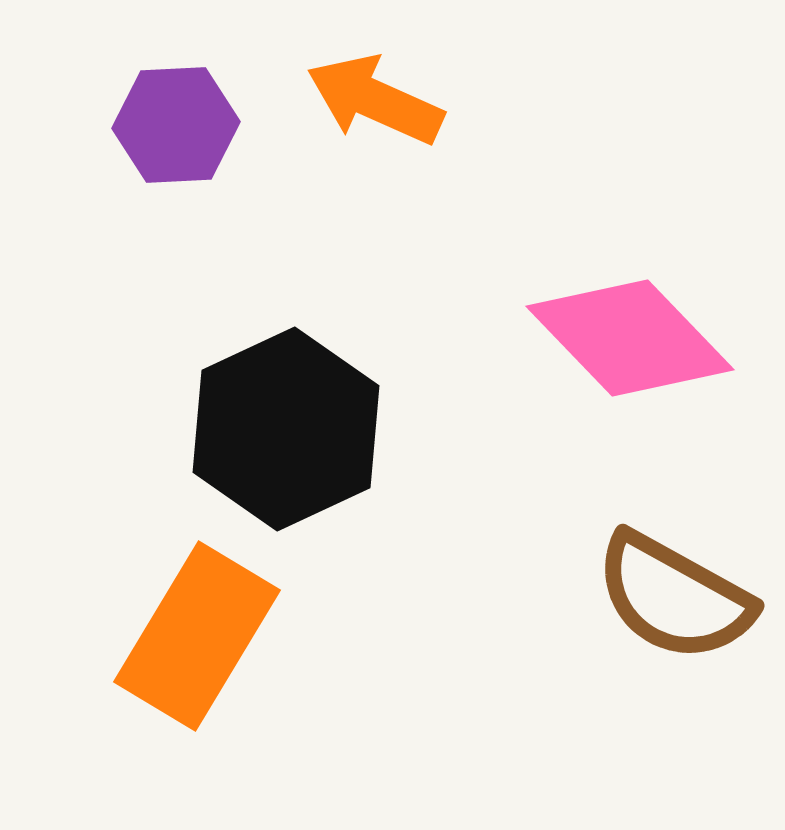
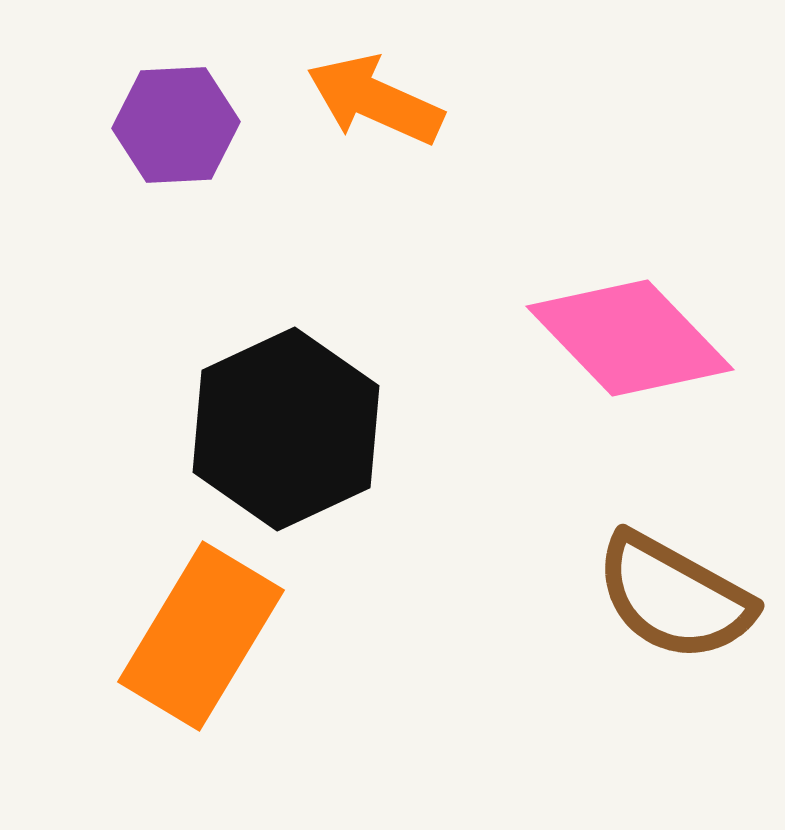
orange rectangle: moved 4 px right
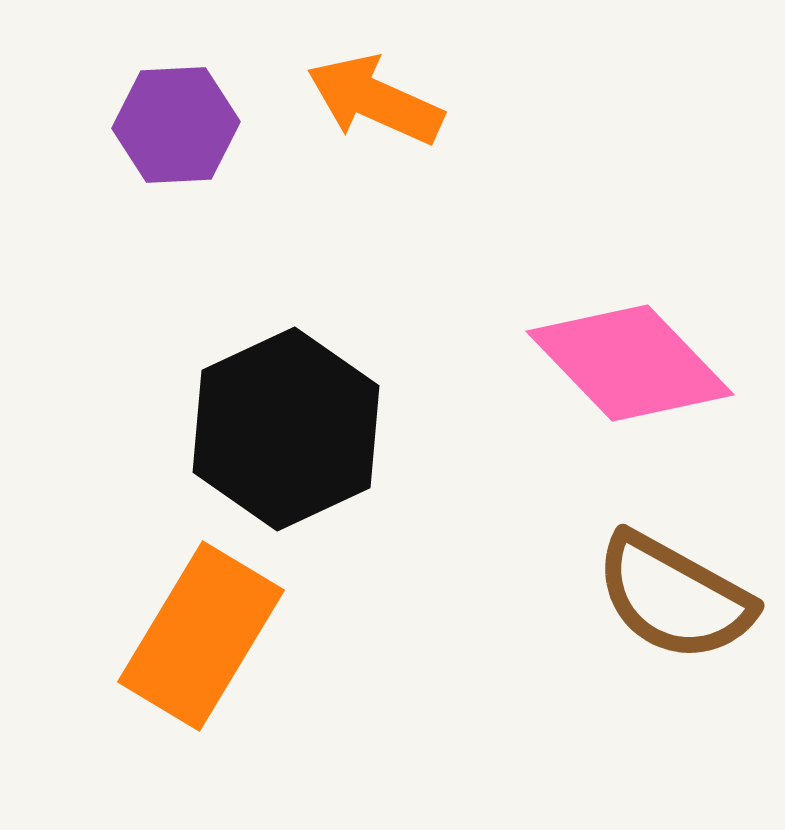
pink diamond: moved 25 px down
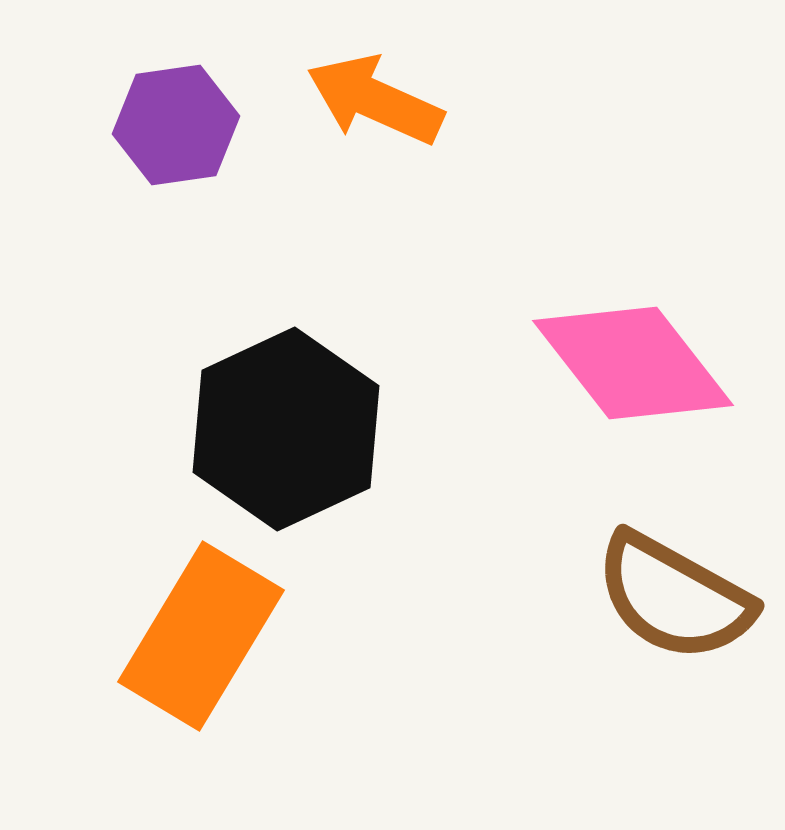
purple hexagon: rotated 5 degrees counterclockwise
pink diamond: moved 3 px right; rotated 6 degrees clockwise
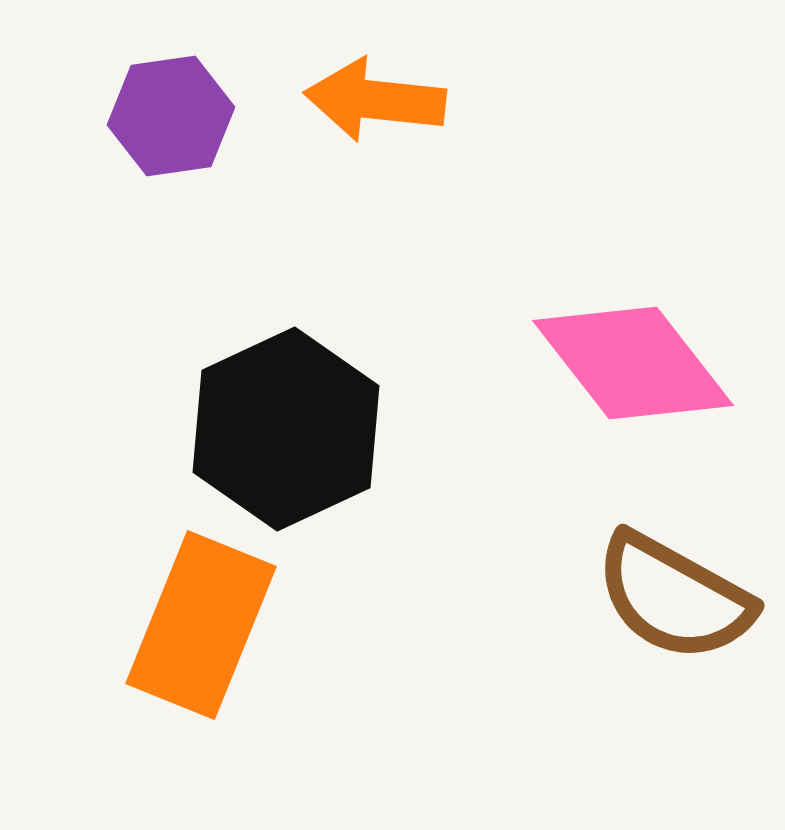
orange arrow: rotated 18 degrees counterclockwise
purple hexagon: moved 5 px left, 9 px up
orange rectangle: moved 11 px up; rotated 9 degrees counterclockwise
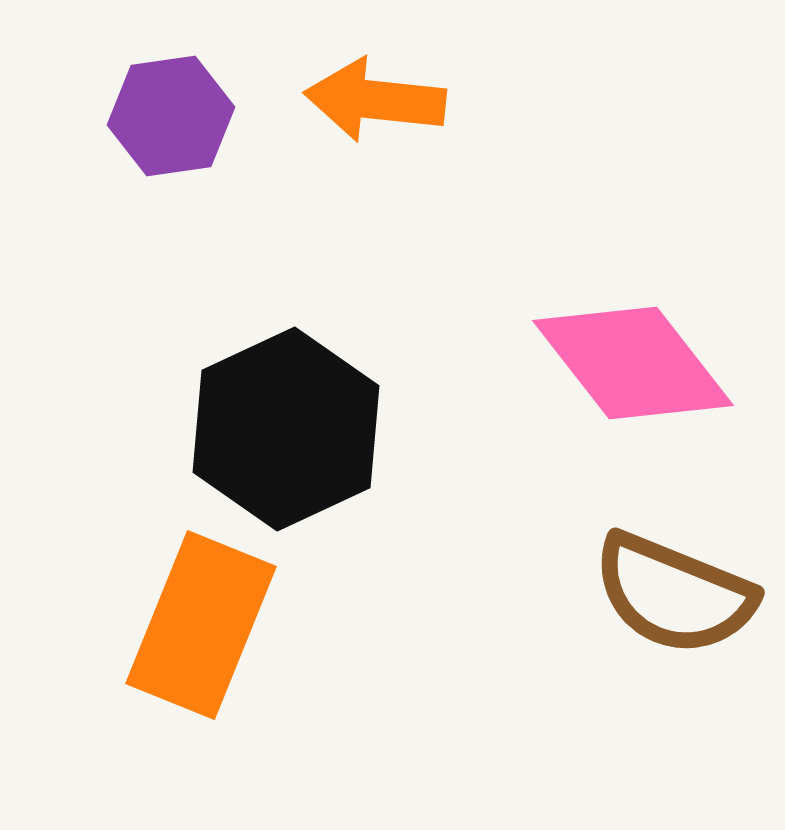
brown semicircle: moved 3 px up; rotated 7 degrees counterclockwise
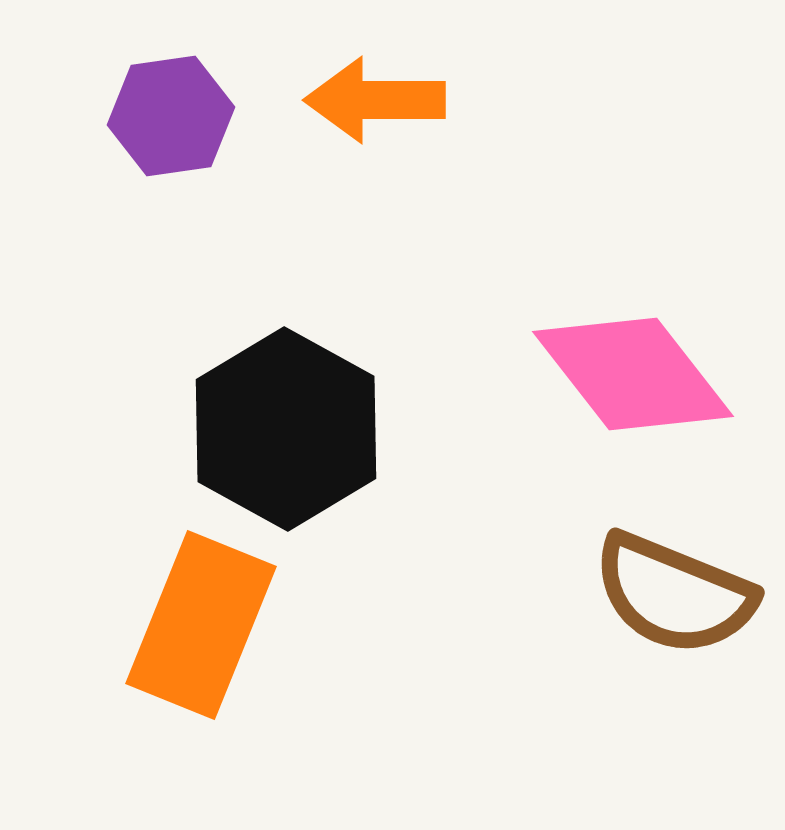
orange arrow: rotated 6 degrees counterclockwise
pink diamond: moved 11 px down
black hexagon: rotated 6 degrees counterclockwise
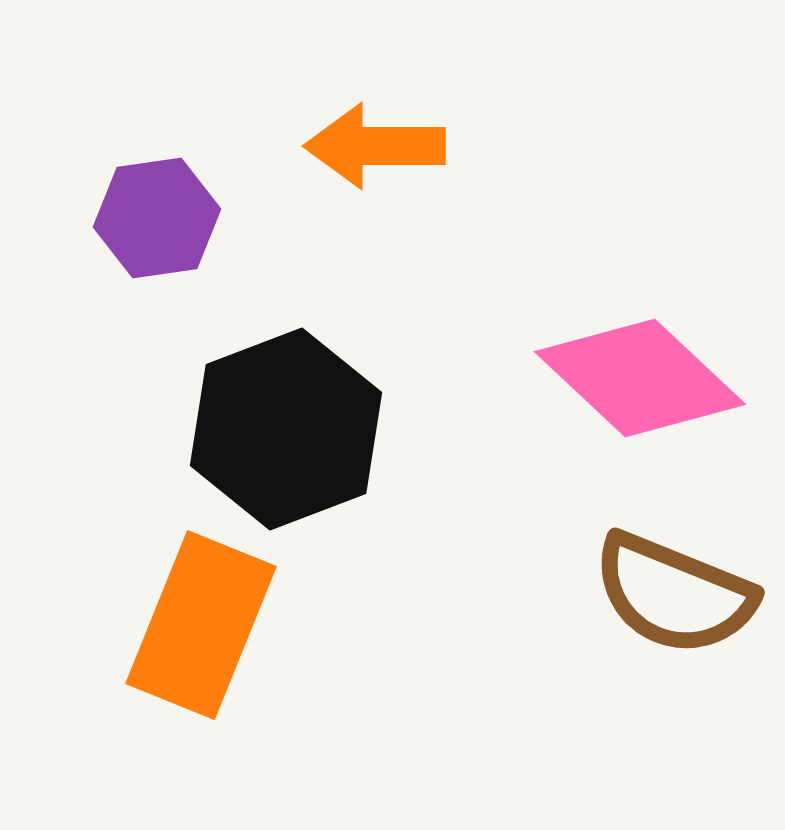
orange arrow: moved 46 px down
purple hexagon: moved 14 px left, 102 px down
pink diamond: moved 7 px right, 4 px down; rotated 9 degrees counterclockwise
black hexagon: rotated 10 degrees clockwise
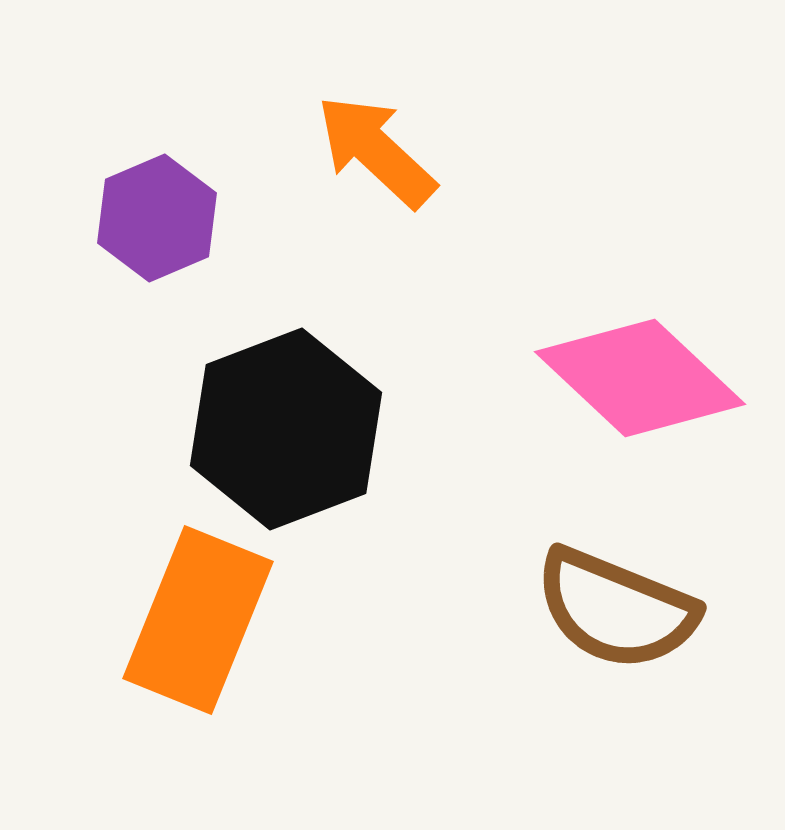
orange arrow: moved 1 px right, 5 px down; rotated 43 degrees clockwise
purple hexagon: rotated 15 degrees counterclockwise
brown semicircle: moved 58 px left, 15 px down
orange rectangle: moved 3 px left, 5 px up
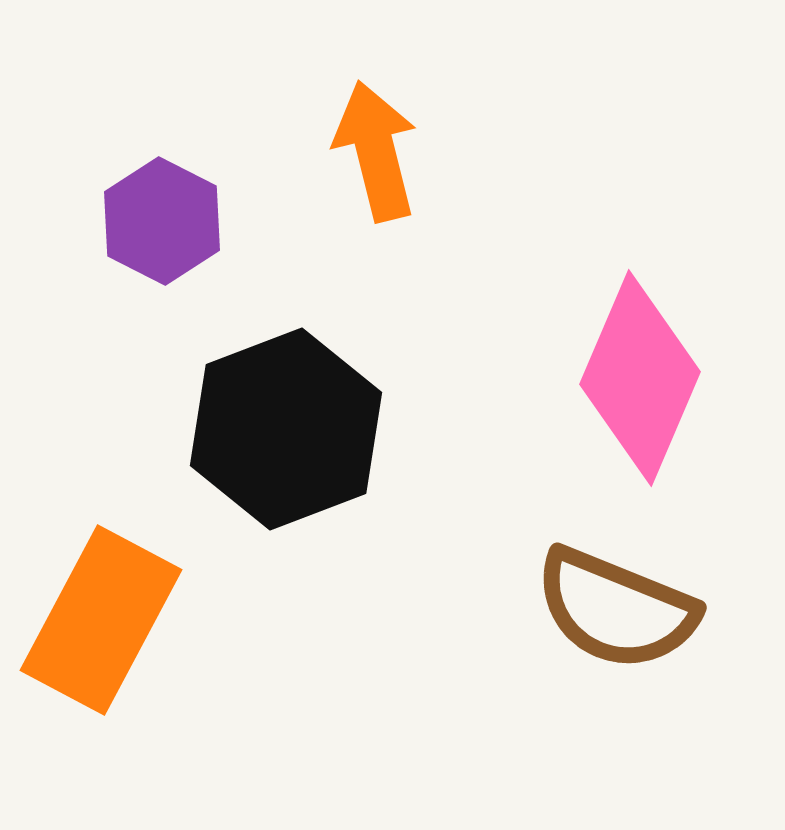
orange arrow: rotated 33 degrees clockwise
purple hexagon: moved 5 px right, 3 px down; rotated 10 degrees counterclockwise
pink diamond: rotated 70 degrees clockwise
orange rectangle: moved 97 px left; rotated 6 degrees clockwise
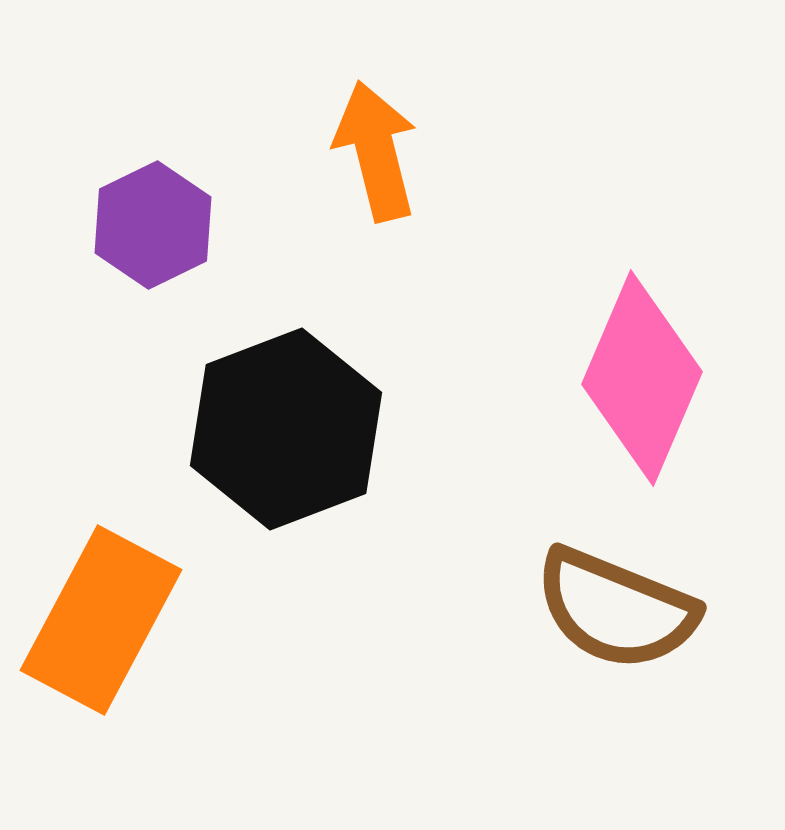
purple hexagon: moved 9 px left, 4 px down; rotated 7 degrees clockwise
pink diamond: moved 2 px right
